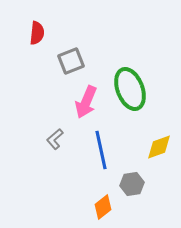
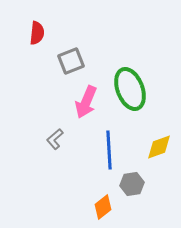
blue line: moved 8 px right; rotated 9 degrees clockwise
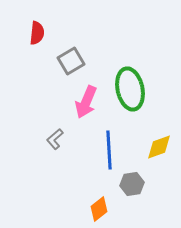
gray square: rotated 8 degrees counterclockwise
green ellipse: rotated 9 degrees clockwise
orange diamond: moved 4 px left, 2 px down
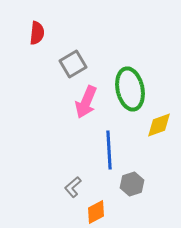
gray square: moved 2 px right, 3 px down
gray L-shape: moved 18 px right, 48 px down
yellow diamond: moved 22 px up
gray hexagon: rotated 10 degrees counterclockwise
orange diamond: moved 3 px left, 3 px down; rotated 10 degrees clockwise
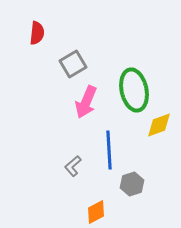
green ellipse: moved 4 px right, 1 px down
gray L-shape: moved 21 px up
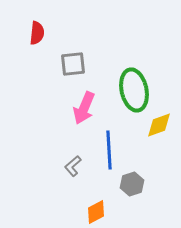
gray square: rotated 24 degrees clockwise
pink arrow: moved 2 px left, 6 px down
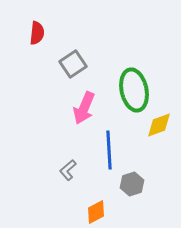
gray square: rotated 28 degrees counterclockwise
gray L-shape: moved 5 px left, 4 px down
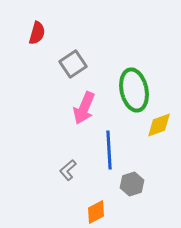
red semicircle: rotated 10 degrees clockwise
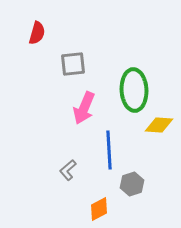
gray square: rotated 28 degrees clockwise
green ellipse: rotated 9 degrees clockwise
yellow diamond: rotated 24 degrees clockwise
orange diamond: moved 3 px right, 3 px up
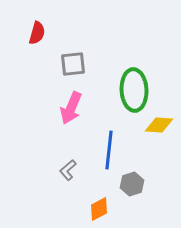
pink arrow: moved 13 px left
blue line: rotated 9 degrees clockwise
